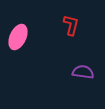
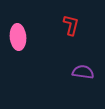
pink ellipse: rotated 30 degrees counterclockwise
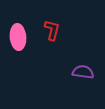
red L-shape: moved 19 px left, 5 px down
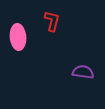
red L-shape: moved 9 px up
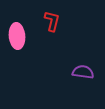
pink ellipse: moved 1 px left, 1 px up
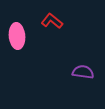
red L-shape: rotated 65 degrees counterclockwise
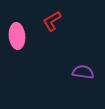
red L-shape: rotated 70 degrees counterclockwise
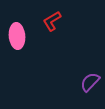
purple semicircle: moved 7 px right, 10 px down; rotated 55 degrees counterclockwise
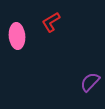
red L-shape: moved 1 px left, 1 px down
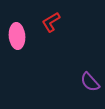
purple semicircle: rotated 85 degrees counterclockwise
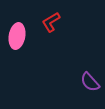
pink ellipse: rotated 15 degrees clockwise
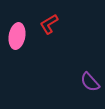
red L-shape: moved 2 px left, 2 px down
